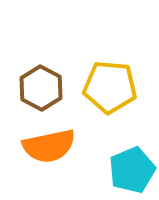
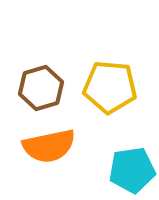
brown hexagon: rotated 15 degrees clockwise
cyan pentagon: rotated 15 degrees clockwise
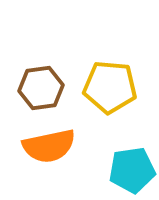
brown hexagon: rotated 9 degrees clockwise
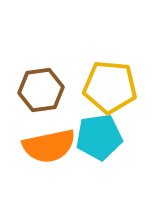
brown hexagon: moved 2 px down
cyan pentagon: moved 33 px left, 33 px up
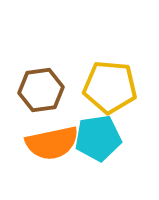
cyan pentagon: moved 1 px left, 1 px down
orange semicircle: moved 3 px right, 3 px up
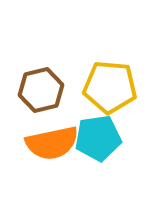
brown hexagon: rotated 6 degrees counterclockwise
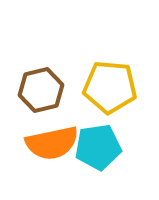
cyan pentagon: moved 9 px down
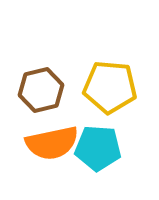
cyan pentagon: moved 1 px down; rotated 12 degrees clockwise
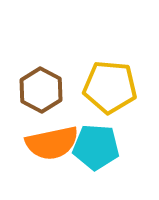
brown hexagon: rotated 18 degrees counterclockwise
cyan pentagon: moved 2 px left, 1 px up
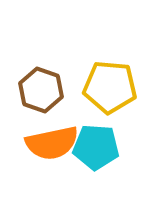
brown hexagon: rotated 9 degrees counterclockwise
